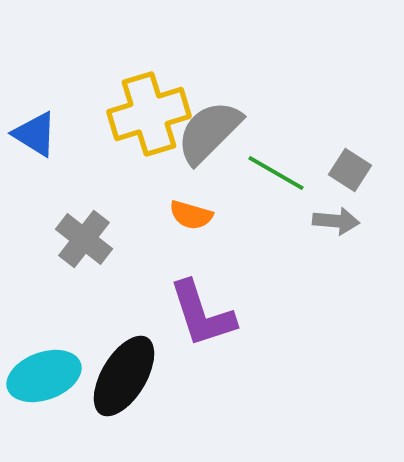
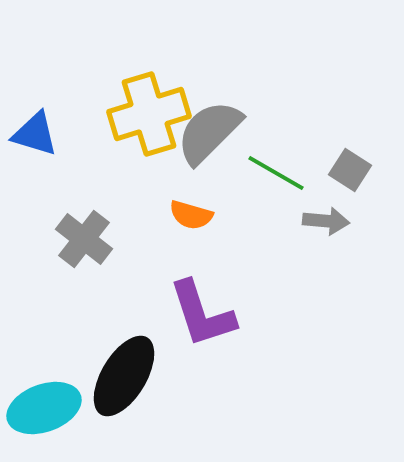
blue triangle: rotated 15 degrees counterclockwise
gray arrow: moved 10 px left
cyan ellipse: moved 32 px down
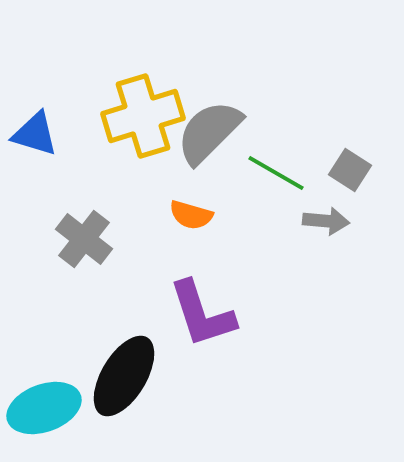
yellow cross: moved 6 px left, 2 px down
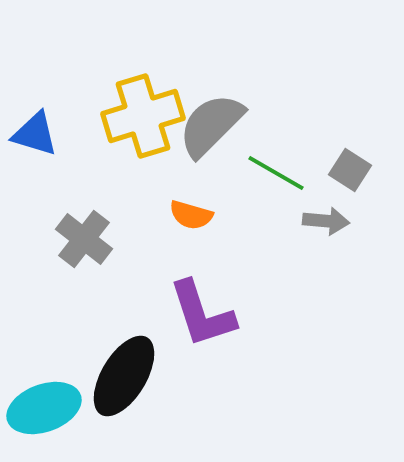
gray semicircle: moved 2 px right, 7 px up
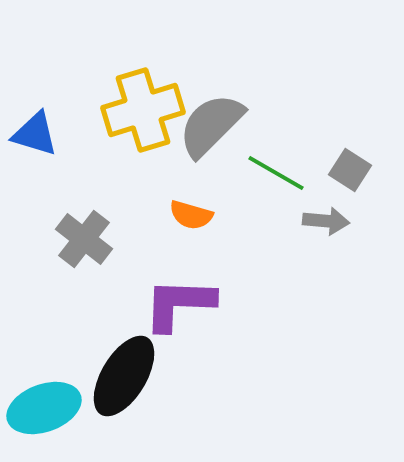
yellow cross: moved 6 px up
purple L-shape: moved 23 px left, 10 px up; rotated 110 degrees clockwise
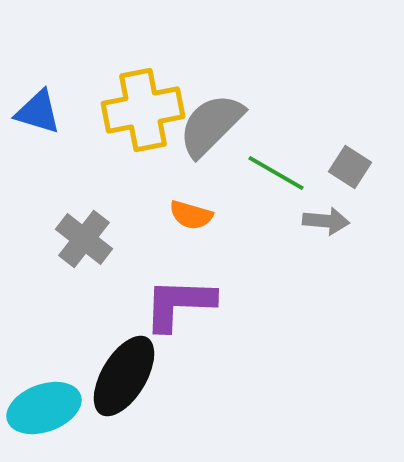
yellow cross: rotated 6 degrees clockwise
blue triangle: moved 3 px right, 22 px up
gray square: moved 3 px up
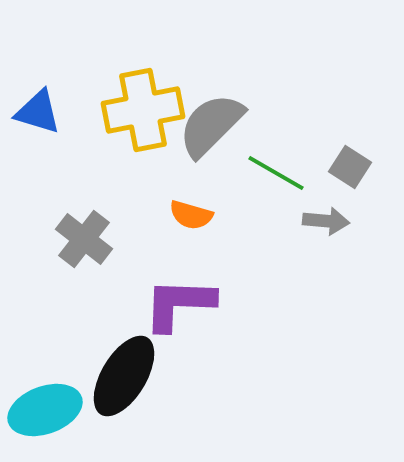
cyan ellipse: moved 1 px right, 2 px down
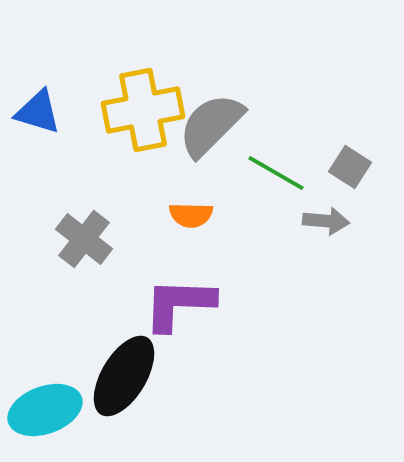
orange semicircle: rotated 15 degrees counterclockwise
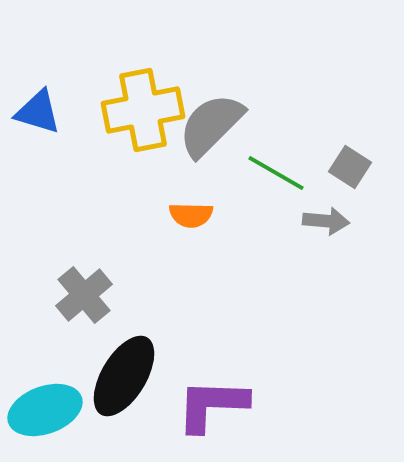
gray cross: moved 56 px down; rotated 12 degrees clockwise
purple L-shape: moved 33 px right, 101 px down
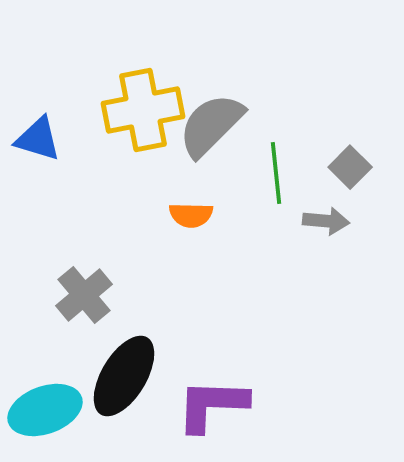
blue triangle: moved 27 px down
gray square: rotated 12 degrees clockwise
green line: rotated 54 degrees clockwise
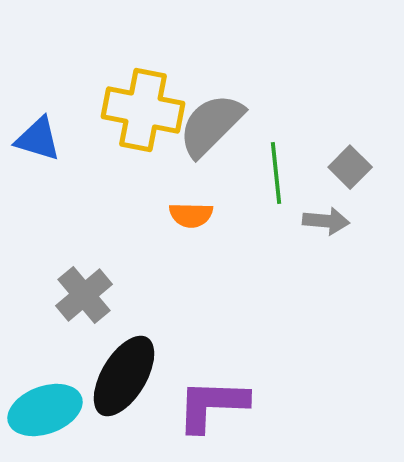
yellow cross: rotated 22 degrees clockwise
